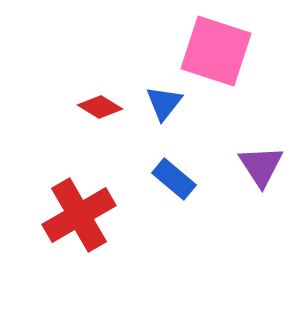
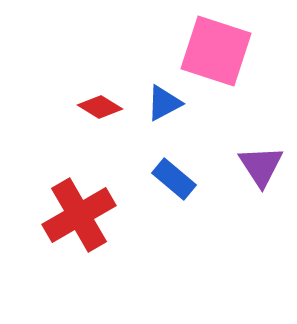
blue triangle: rotated 24 degrees clockwise
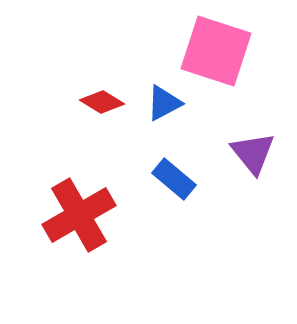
red diamond: moved 2 px right, 5 px up
purple triangle: moved 8 px left, 13 px up; rotated 6 degrees counterclockwise
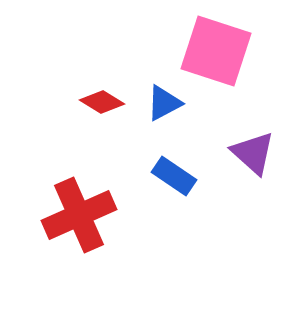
purple triangle: rotated 9 degrees counterclockwise
blue rectangle: moved 3 px up; rotated 6 degrees counterclockwise
red cross: rotated 6 degrees clockwise
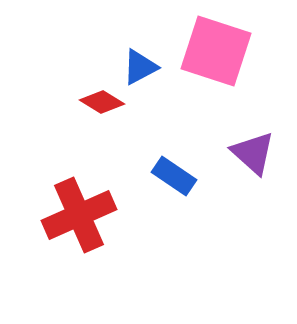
blue triangle: moved 24 px left, 36 px up
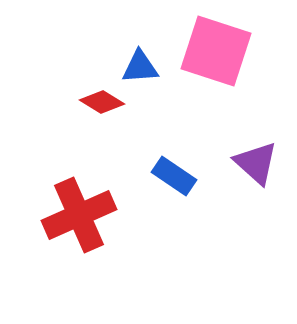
blue triangle: rotated 24 degrees clockwise
purple triangle: moved 3 px right, 10 px down
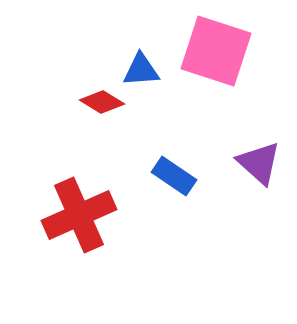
blue triangle: moved 1 px right, 3 px down
purple triangle: moved 3 px right
